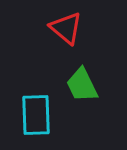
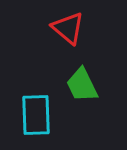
red triangle: moved 2 px right
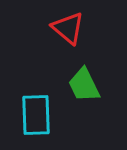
green trapezoid: moved 2 px right
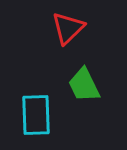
red triangle: rotated 36 degrees clockwise
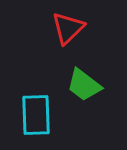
green trapezoid: rotated 27 degrees counterclockwise
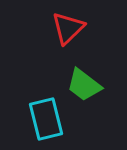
cyan rectangle: moved 10 px right, 4 px down; rotated 12 degrees counterclockwise
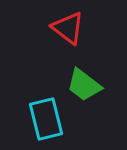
red triangle: rotated 39 degrees counterclockwise
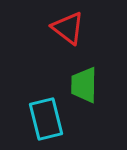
green trapezoid: rotated 54 degrees clockwise
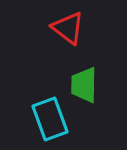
cyan rectangle: moved 4 px right; rotated 6 degrees counterclockwise
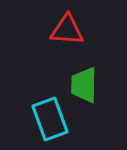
red triangle: moved 1 px left, 2 px down; rotated 33 degrees counterclockwise
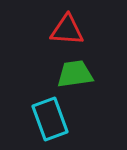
green trapezoid: moved 9 px left, 11 px up; rotated 81 degrees clockwise
